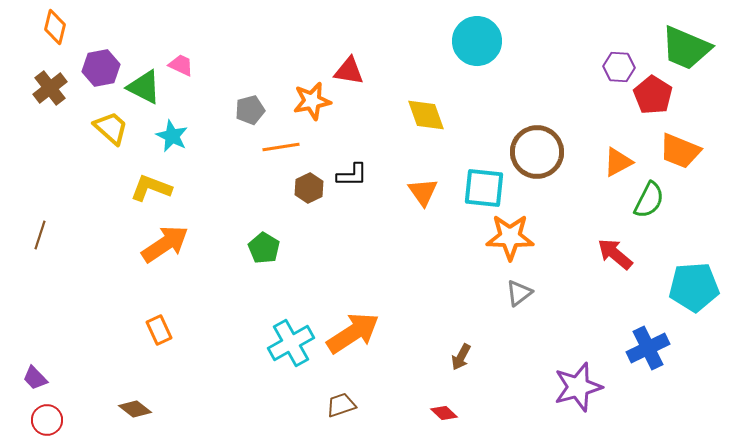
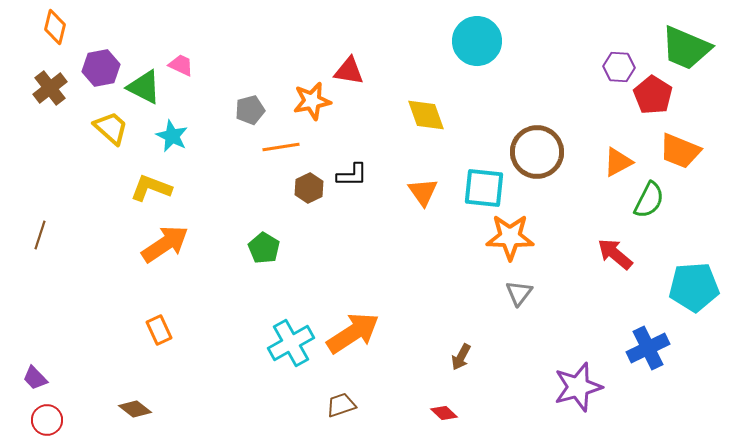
gray triangle at (519, 293): rotated 16 degrees counterclockwise
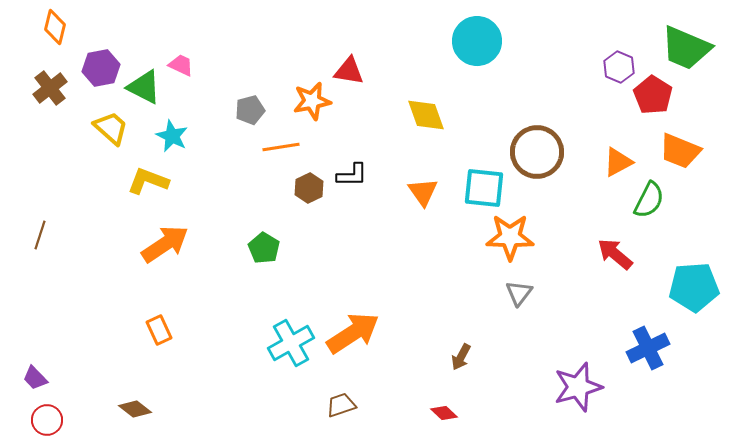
purple hexagon at (619, 67): rotated 20 degrees clockwise
yellow L-shape at (151, 188): moved 3 px left, 7 px up
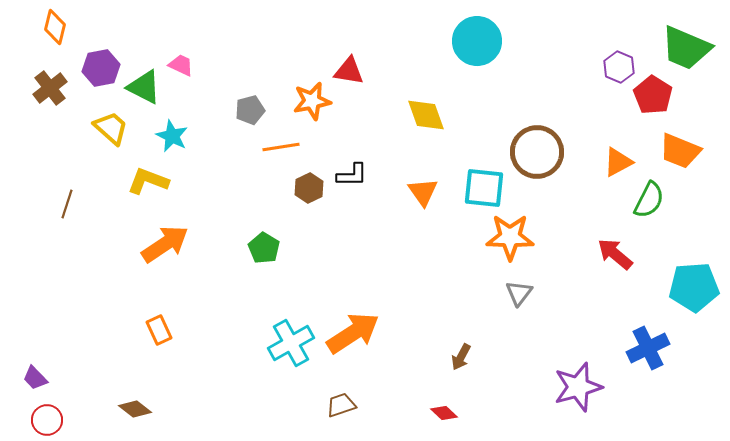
brown line at (40, 235): moved 27 px right, 31 px up
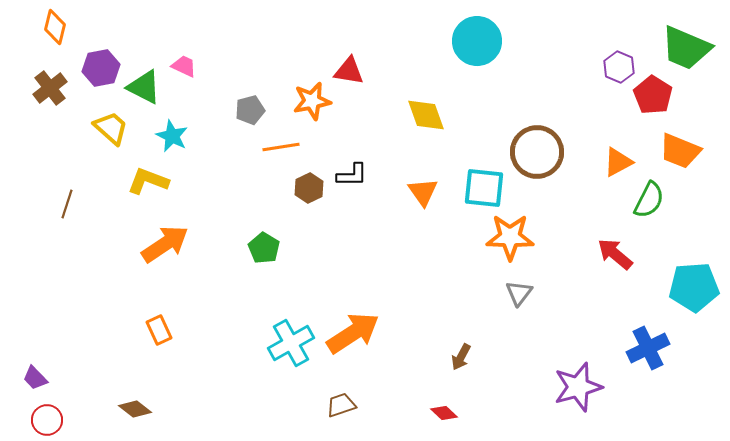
pink trapezoid at (181, 65): moved 3 px right, 1 px down
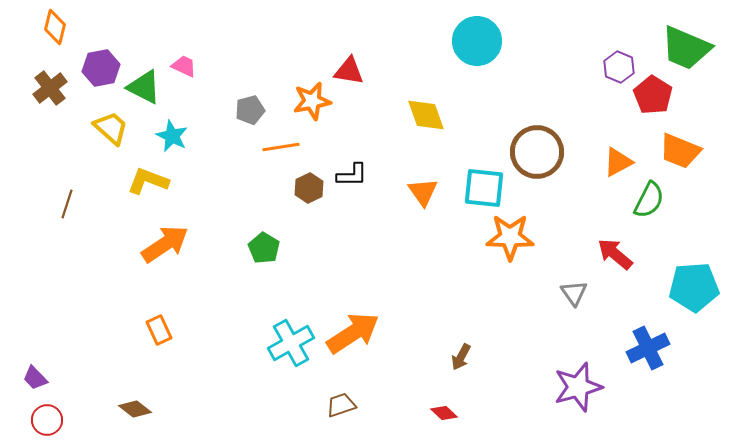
gray triangle at (519, 293): moved 55 px right; rotated 12 degrees counterclockwise
